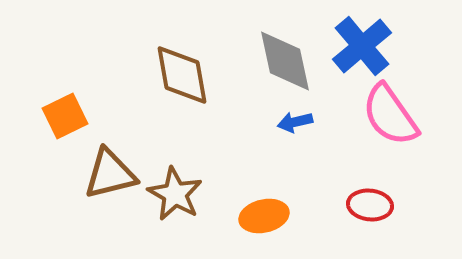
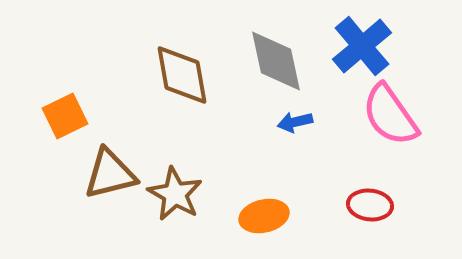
gray diamond: moved 9 px left
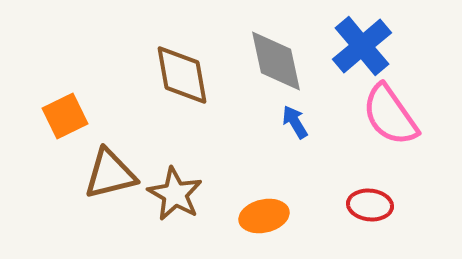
blue arrow: rotated 72 degrees clockwise
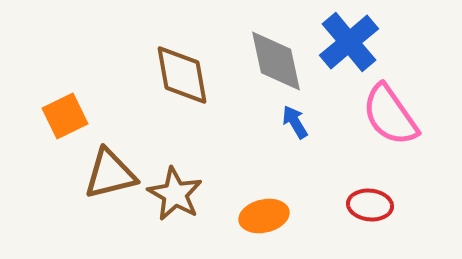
blue cross: moved 13 px left, 4 px up
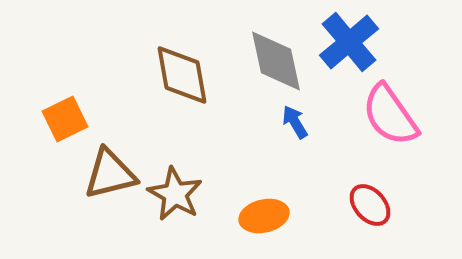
orange square: moved 3 px down
red ellipse: rotated 42 degrees clockwise
